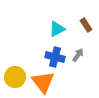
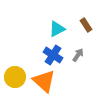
blue cross: moved 2 px left, 2 px up; rotated 18 degrees clockwise
orange triangle: moved 1 px right, 1 px up; rotated 10 degrees counterclockwise
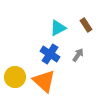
cyan triangle: moved 1 px right, 1 px up
blue cross: moved 3 px left, 1 px up
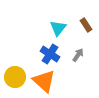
cyan triangle: rotated 24 degrees counterclockwise
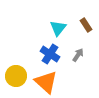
yellow circle: moved 1 px right, 1 px up
orange triangle: moved 2 px right, 1 px down
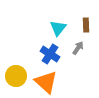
brown rectangle: rotated 32 degrees clockwise
gray arrow: moved 7 px up
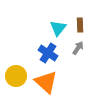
brown rectangle: moved 6 px left
blue cross: moved 2 px left, 1 px up
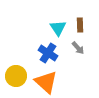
cyan triangle: rotated 12 degrees counterclockwise
gray arrow: rotated 104 degrees clockwise
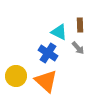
cyan triangle: moved 1 px right, 4 px down; rotated 30 degrees counterclockwise
orange triangle: moved 1 px up
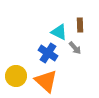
gray arrow: moved 3 px left
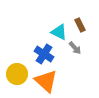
brown rectangle: rotated 24 degrees counterclockwise
blue cross: moved 4 px left, 1 px down
yellow circle: moved 1 px right, 2 px up
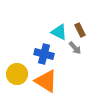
brown rectangle: moved 5 px down
blue cross: rotated 18 degrees counterclockwise
orange triangle: rotated 10 degrees counterclockwise
